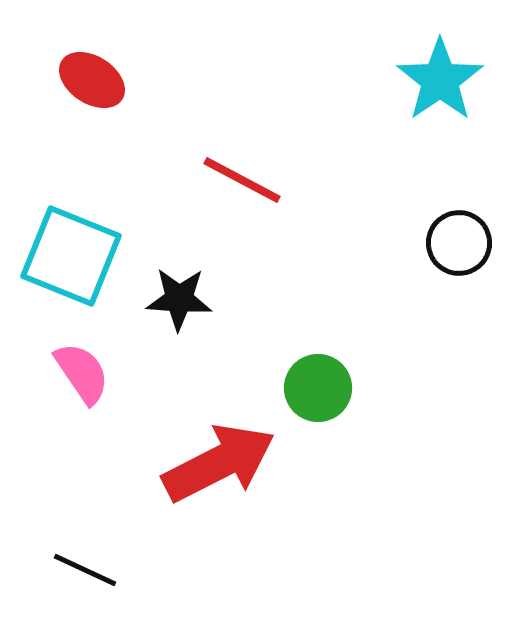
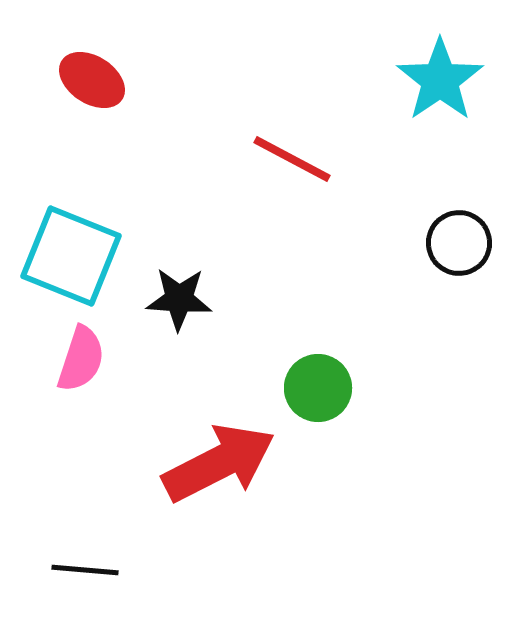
red line: moved 50 px right, 21 px up
pink semicircle: moved 1 px left, 14 px up; rotated 52 degrees clockwise
black line: rotated 20 degrees counterclockwise
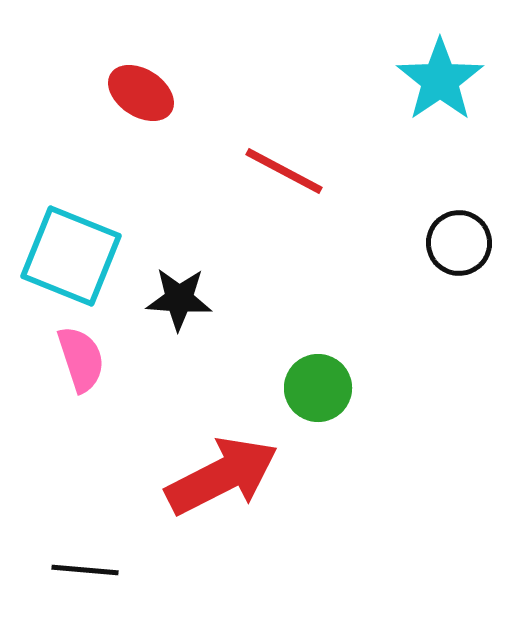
red ellipse: moved 49 px right, 13 px down
red line: moved 8 px left, 12 px down
pink semicircle: rotated 36 degrees counterclockwise
red arrow: moved 3 px right, 13 px down
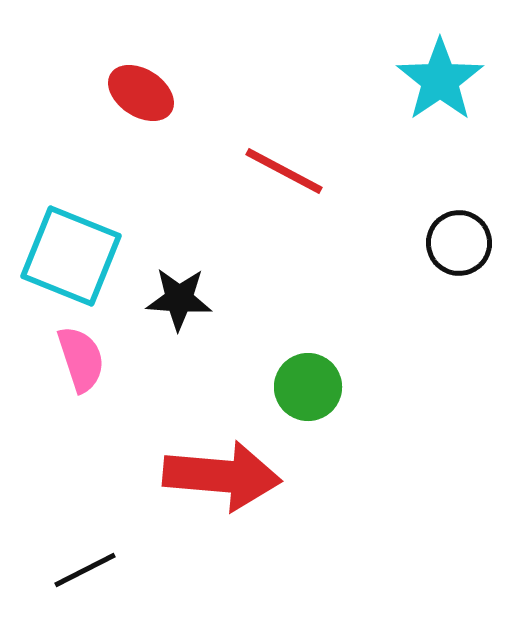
green circle: moved 10 px left, 1 px up
red arrow: rotated 32 degrees clockwise
black line: rotated 32 degrees counterclockwise
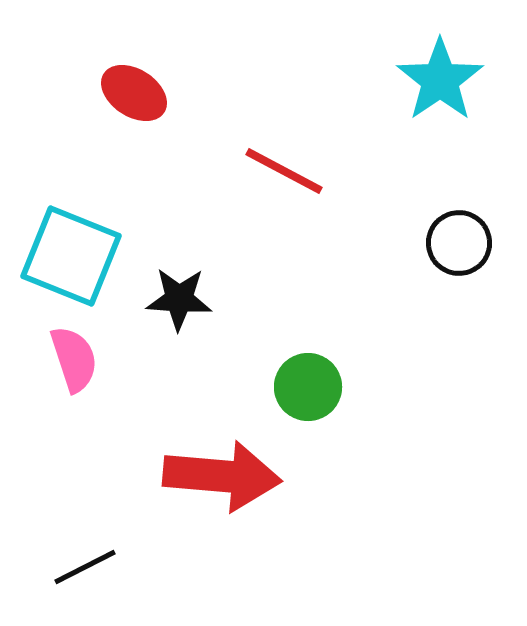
red ellipse: moved 7 px left
pink semicircle: moved 7 px left
black line: moved 3 px up
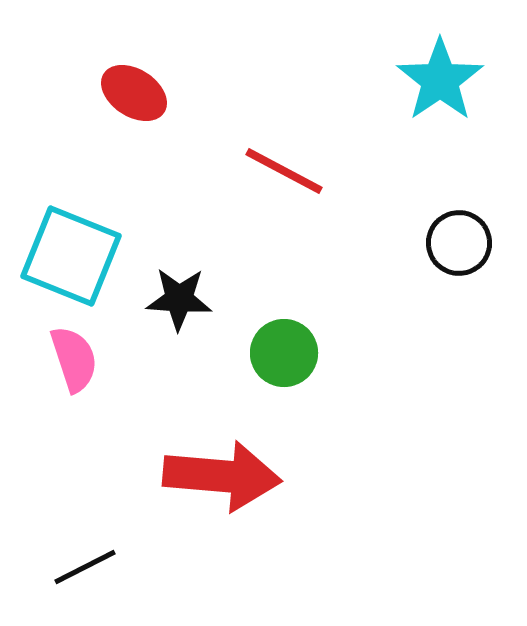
green circle: moved 24 px left, 34 px up
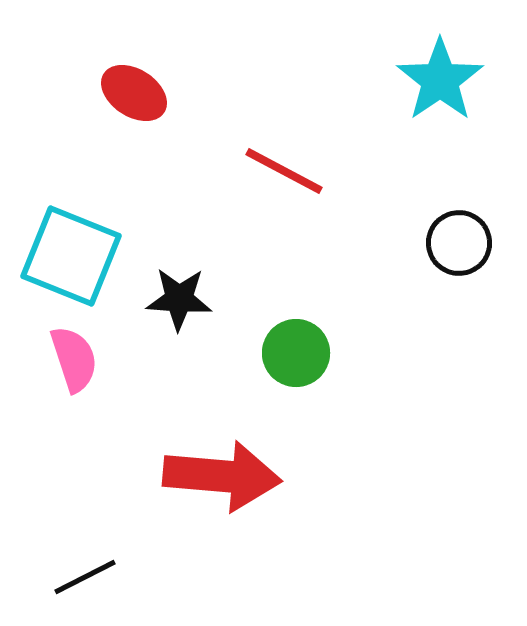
green circle: moved 12 px right
black line: moved 10 px down
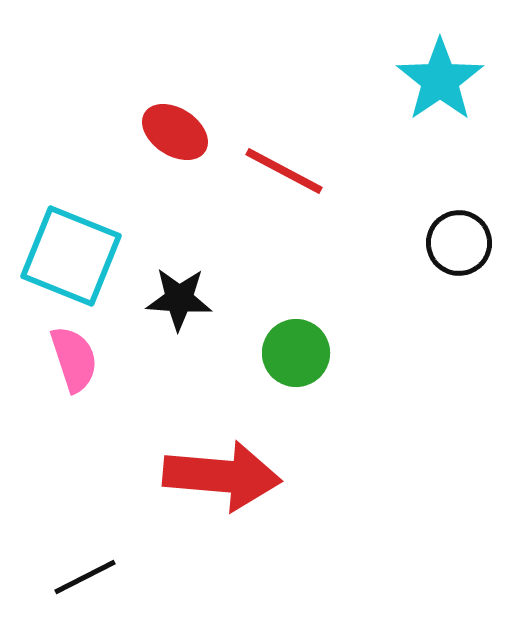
red ellipse: moved 41 px right, 39 px down
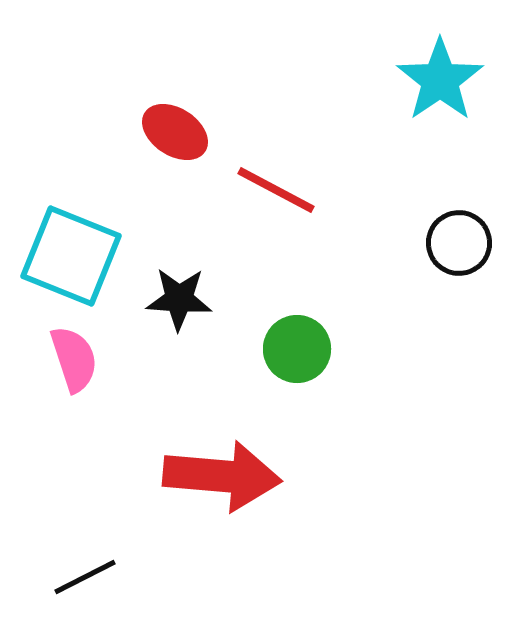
red line: moved 8 px left, 19 px down
green circle: moved 1 px right, 4 px up
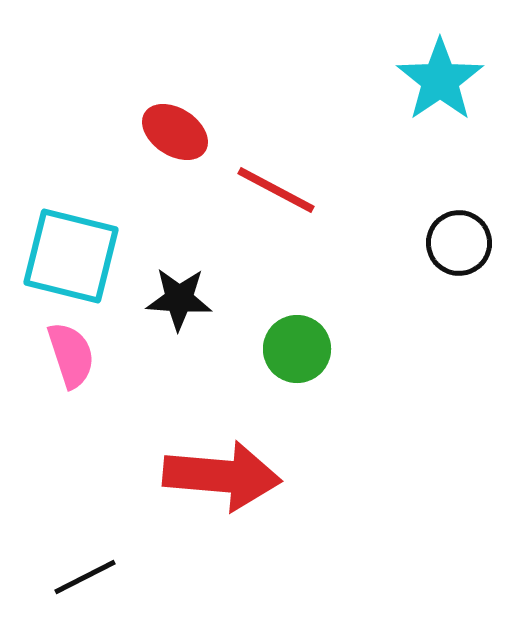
cyan square: rotated 8 degrees counterclockwise
pink semicircle: moved 3 px left, 4 px up
